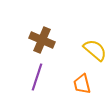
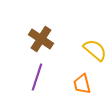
brown cross: moved 1 px left, 1 px up; rotated 10 degrees clockwise
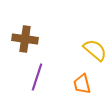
brown cross: moved 16 px left; rotated 25 degrees counterclockwise
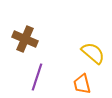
brown cross: rotated 15 degrees clockwise
yellow semicircle: moved 2 px left, 3 px down
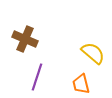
orange trapezoid: moved 1 px left
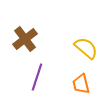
brown cross: rotated 30 degrees clockwise
yellow semicircle: moved 7 px left, 5 px up
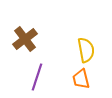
yellow semicircle: moved 2 px down; rotated 40 degrees clockwise
orange trapezoid: moved 5 px up
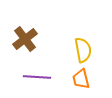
yellow semicircle: moved 3 px left
purple line: rotated 76 degrees clockwise
